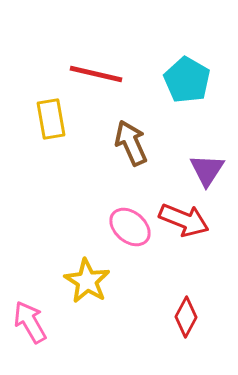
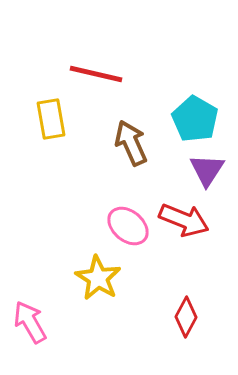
cyan pentagon: moved 8 px right, 39 px down
pink ellipse: moved 2 px left, 1 px up
yellow star: moved 11 px right, 3 px up
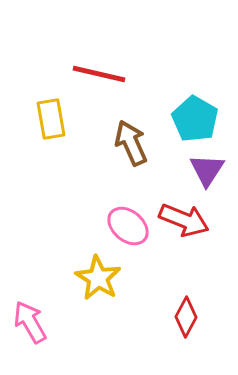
red line: moved 3 px right
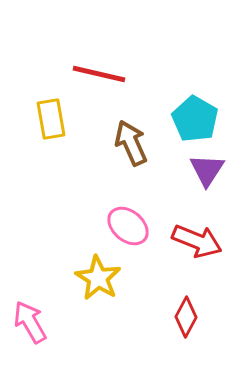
red arrow: moved 13 px right, 21 px down
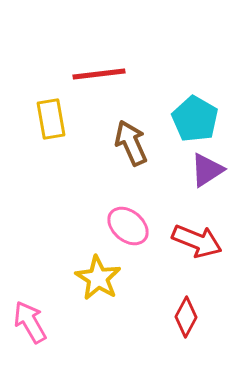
red line: rotated 20 degrees counterclockwise
purple triangle: rotated 24 degrees clockwise
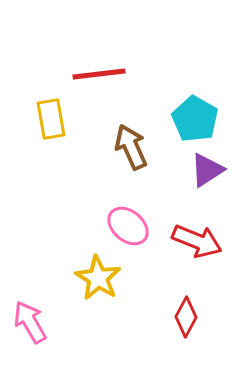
brown arrow: moved 4 px down
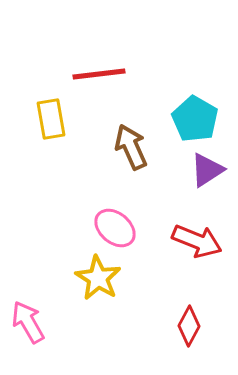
pink ellipse: moved 13 px left, 2 px down
red diamond: moved 3 px right, 9 px down
pink arrow: moved 2 px left
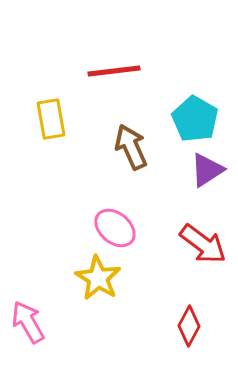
red line: moved 15 px right, 3 px up
red arrow: moved 6 px right, 3 px down; rotated 15 degrees clockwise
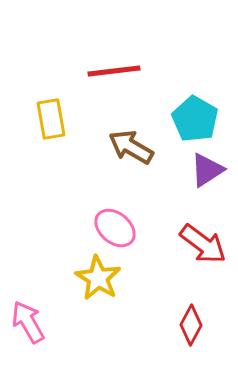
brown arrow: rotated 36 degrees counterclockwise
red diamond: moved 2 px right, 1 px up
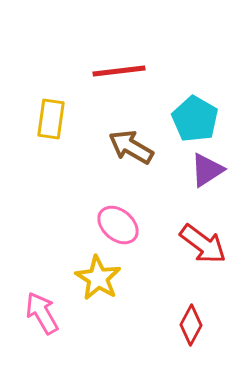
red line: moved 5 px right
yellow rectangle: rotated 18 degrees clockwise
pink ellipse: moved 3 px right, 3 px up
pink arrow: moved 14 px right, 9 px up
